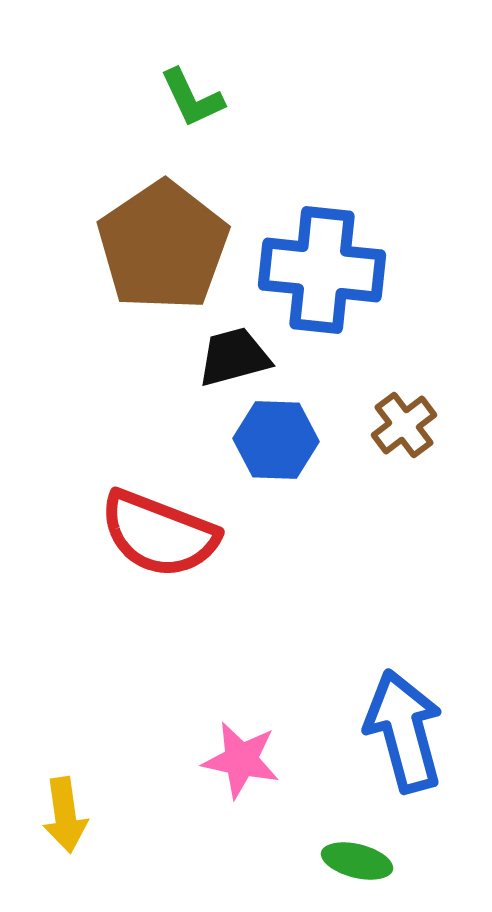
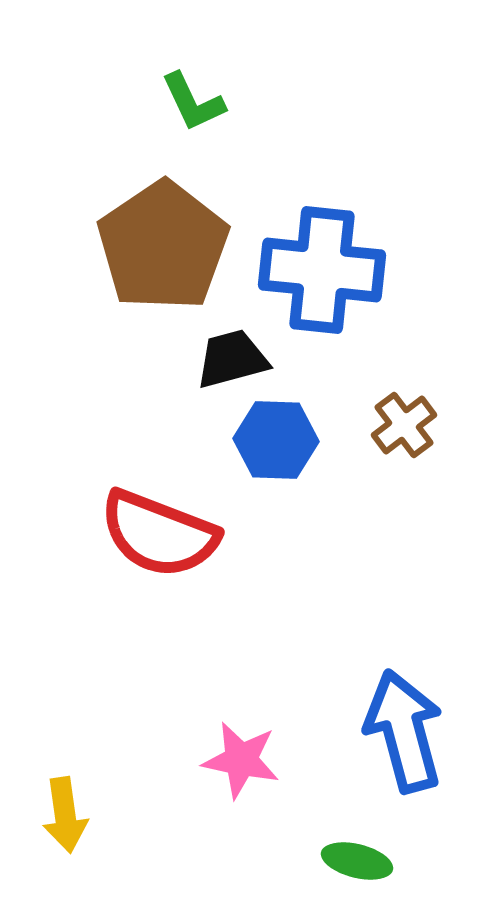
green L-shape: moved 1 px right, 4 px down
black trapezoid: moved 2 px left, 2 px down
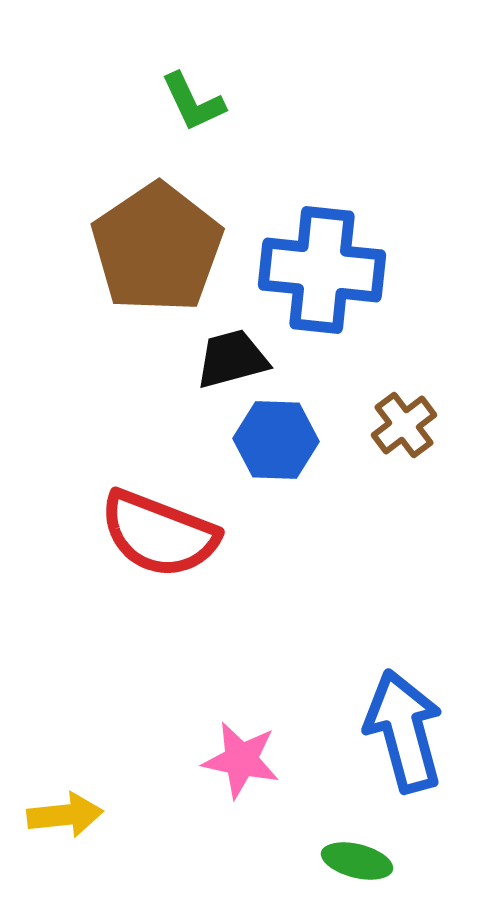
brown pentagon: moved 6 px left, 2 px down
yellow arrow: rotated 88 degrees counterclockwise
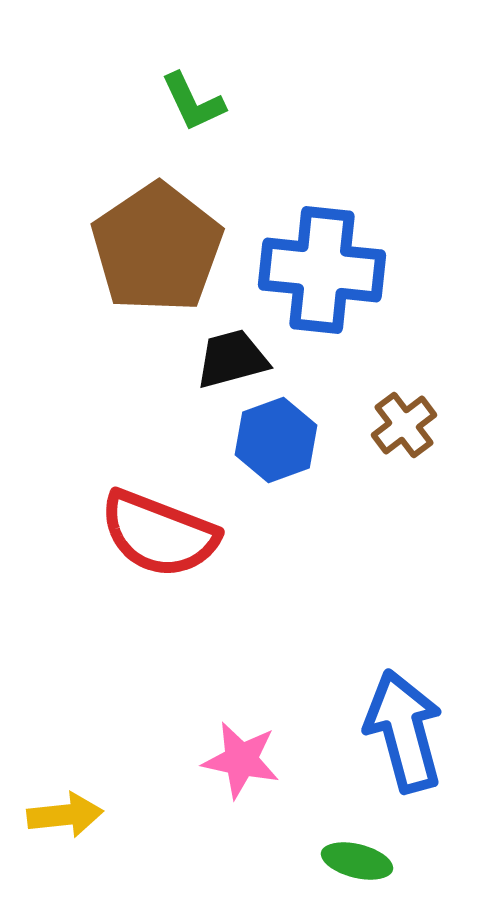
blue hexagon: rotated 22 degrees counterclockwise
